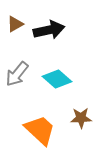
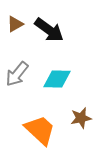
black arrow: rotated 48 degrees clockwise
cyan diamond: rotated 40 degrees counterclockwise
brown star: rotated 10 degrees counterclockwise
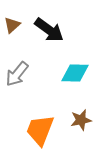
brown triangle: moved 3 px left, 1 px down; rotated 12 degrees counterclockwise
cyan diamond: moved 18 px right, 6 px up
brown star: moved 2 px down
orange trapezoid: rotated 112 degrees counterclockwise
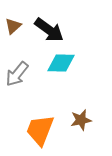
brown triangle: moved 1 px right, 1 px down
cyan diamond: moved 14 px left, 10 px up
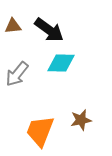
brown triangle: rotated 36 degrees clockwise
orange trapezoid: moved 1 px down
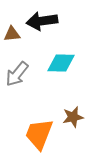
brown triangle: moved 1 px left, 8 px down
black arrow: moved 7 px left, 9 px up; rotated 136 degrees clockwise
brown star: moved 8 px left, 3 px up
orange trapezoid: moved 1 px left, 3 px down
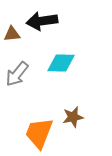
orange trapezoid: moved 1 px up
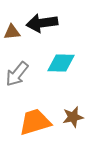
black arrow: moved 2 px down
brown triangle: moved 2 px up
orange trapezoid: moved 4 px left, 11 px up; rotated 52 degrees clockwise
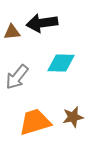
gray arrow: moved 3 px down
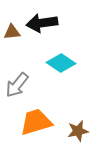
cyan diamond: rotated 32 degrees clockwise
gray arrow: moved 8 px down
brown star: moved 5 px right, 14 px down
orange trapezoid: moved 1 px right
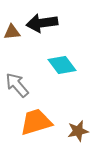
cyan diamond: moved 1 px right, 2 px down; rotated 20 degrees clockwise
gray arrow: rotated 100 degrees clockwise
